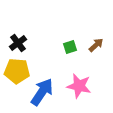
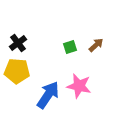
blue arrow: moved 6 px right, 3 px down
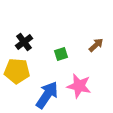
black cross: moved 6 px right, 1 px up
green square: moved 9 px left, 7 px down
blue arrow: moved 1 px left
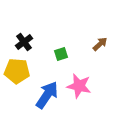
brown arrow: moved 4 px right, 1 px up
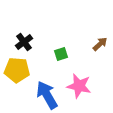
yellow pentagon: moved 1 px up
blue arrow: rotated 64 degrees counterclockwise
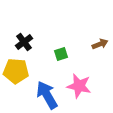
brown arrow: rotated 21 degrees clockwise
yellow pentagon: moved 1 px left, 1 px down
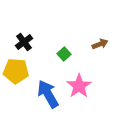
green square: moved 3 px right; rotated 24 degrees counterclockwise
pink star: rotated 25 degrees clockwise
blue arrow: moved 1 px right, 1 px up
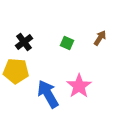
brown arrow: moved 6 px up; rotated 35 degrees counterclockwise
green square: moved 3 px right, 11 px up; rotated 24 degrees counterclockwise
